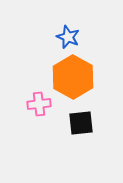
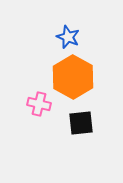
pink cross: rotated 20 degrees clockwise
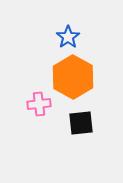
blue star: rotated 15 degrees clockwise
pink cross: rotated 20 degrees counterclockwise
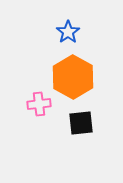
blue star: moved 5 px up
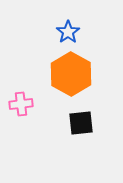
orange hexagon: moved 2 px left, 3 px up
pink cross: moved 18 px left
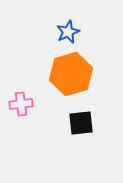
blue star: rotated 10 degrees clockwise
orange hexagon: rotated 15 degrees clockwise
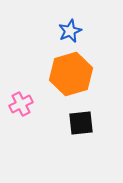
blue star: moved 2 px right, 1 px up
pink cross: rotated 20 degrees counterclockwise
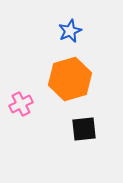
orange hexagon: moved 1 px left, 5 px down
black square: moved 3 px right, 6 px down
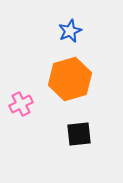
black square: moved 5 px left, 5 px down
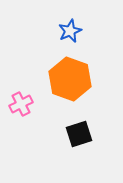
orange hexagon: rotated 24 degrees counterclockwise
black square: rotated 12 degrees counterclockwise
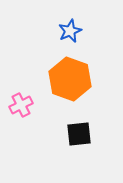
pink cross: moved 1 px down
black square: rotated 12 degrees clockwise
